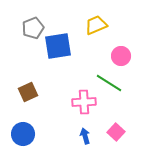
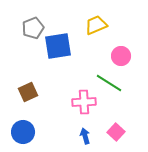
blue circle: moved 2 px up
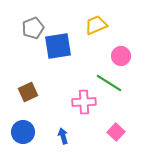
blue arrow: moved 22 px left
